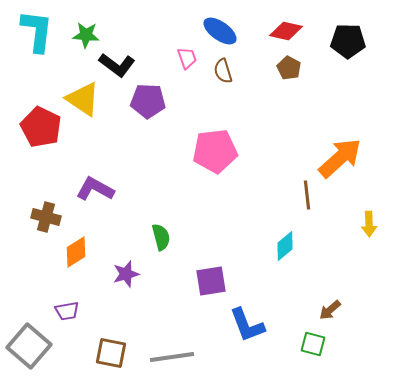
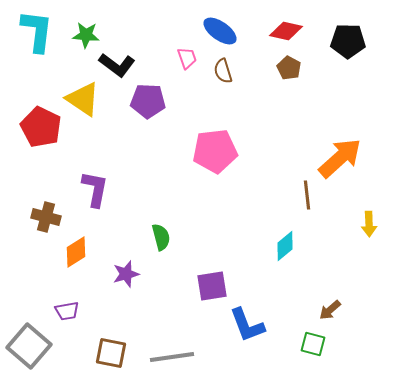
purple L-shape: rotated 72 degrees clockwise
purple square: moved 1 px right, 5 px down
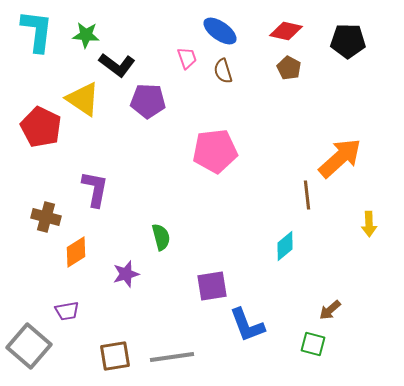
brown square: moved 4 px right, 3 px down; rotated 20 degrees counterclockwise
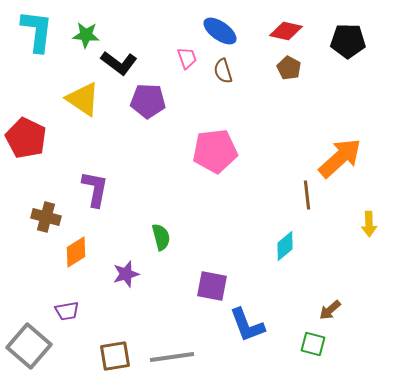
black L-shape: moved 2 px right, 2 px up
red pentagon: moved 15 px left, 11 px down
purple square: rotated 20 degrees clockwise
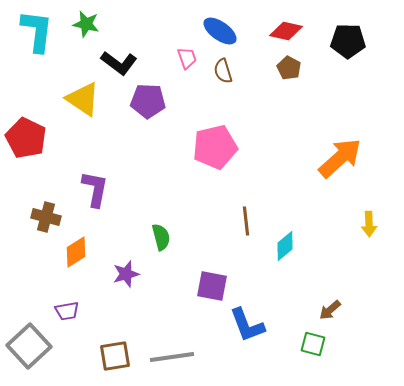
green star: moved 11 px up; rotated 8 degrees clockwise
pink pentagon: moved 4 px up; rotated 6 degrees counterclockwise
brown line: moved 61 px left, 26 px down
gray square: rotated 6 degrees clockwise
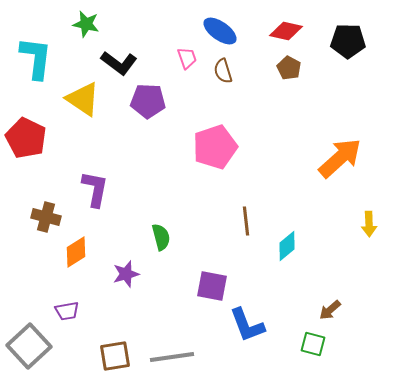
cyan L-shape: moved 1 px left, 27 px down
pink pentagon: rotated 6 degrees counterclockwise
cyan diamond: moved 2 px right
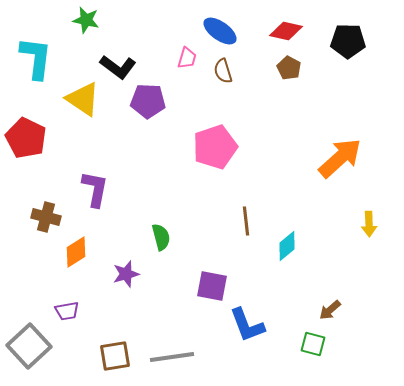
green star: moved 4 px up
pink trapezoid: rotated 35 degrees clockwise
black L-shape: moved 1 px left, 4 px down
